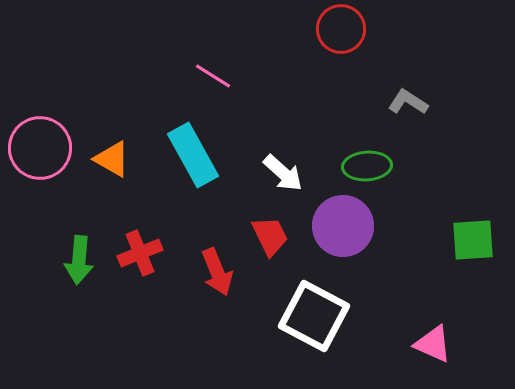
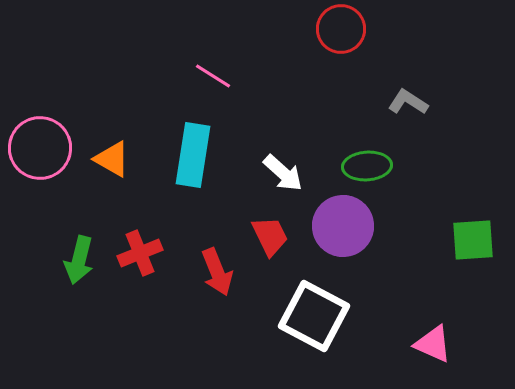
cyan rectangle: rotated 38 degrees clockwise
green arrow: rotated 9 degrees clockwise
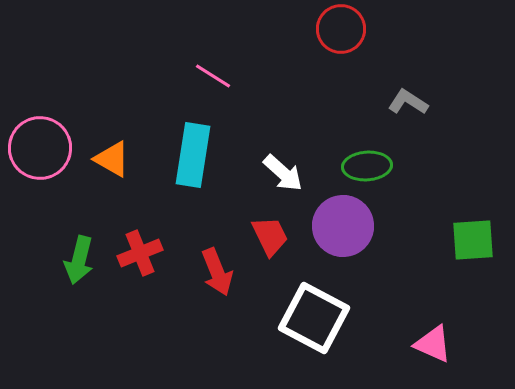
white square: moved 2 px down
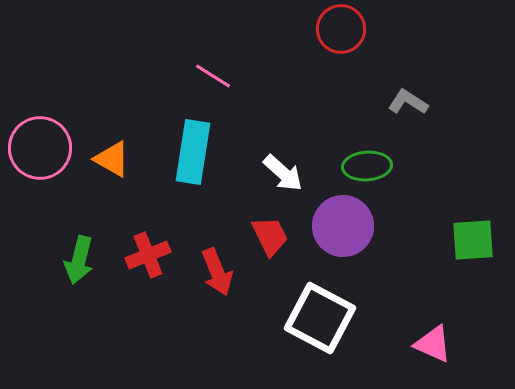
cyan rectangle: moved 3 px up
red cross: moved 8 px right, 2 px down
white square: moved 6 px right
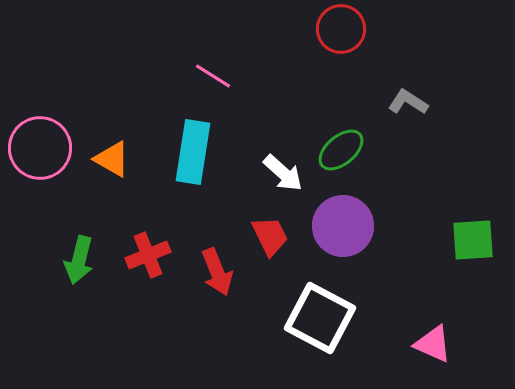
green ellipse: moved 26 px left, 16 px up; rotated 36 degrees counterclockwise
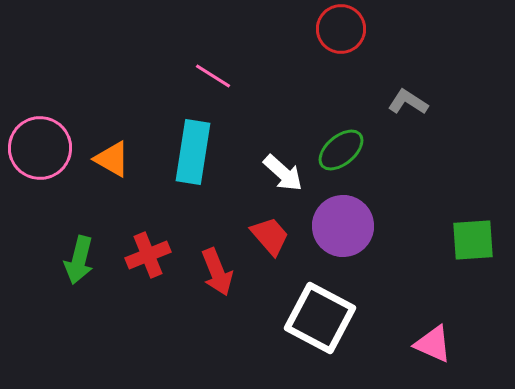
red trapezoid: rotated 15 degrees counterclockwise
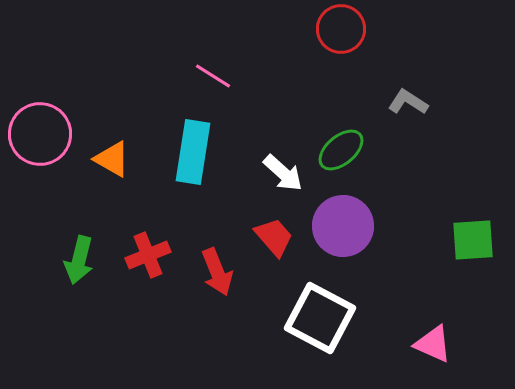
pink circle: moved 14 px up
red trapezoid: moved 4 px right, 1 px down
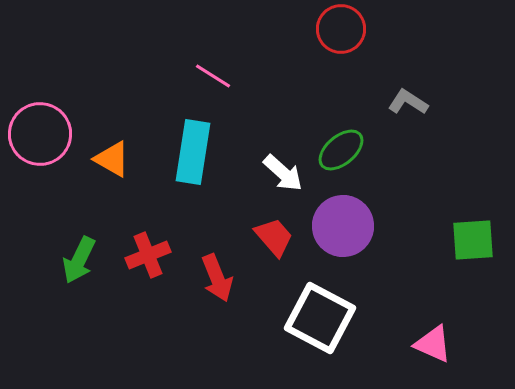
green arrow: rotated 12 degrees clockwise
red arrow: moved 6 px down
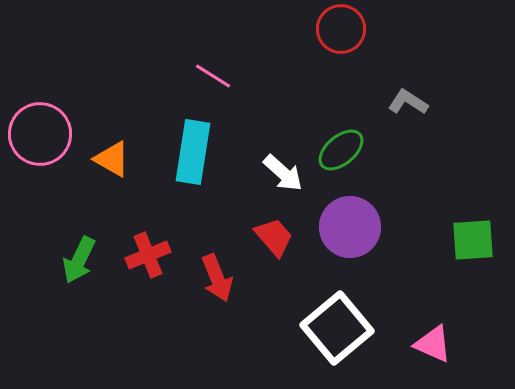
purple circle: moved 7 px right, 1 px down
white square: moved 17 px right, 10 px down; rotated 22 degrees clockwise
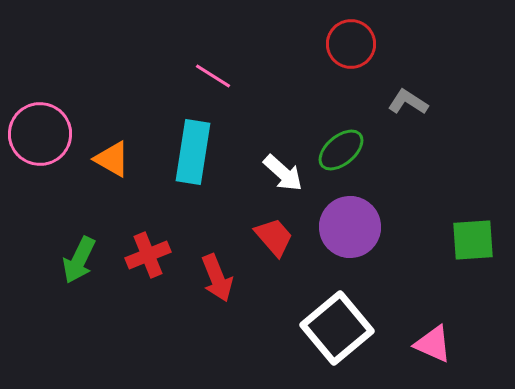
red circle: moved 10 px right, 15 px down
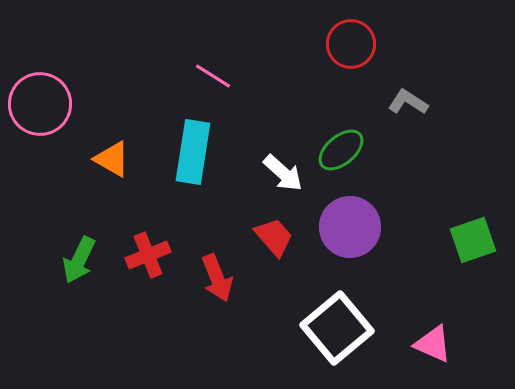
pink circle: moved 30 px up
green square: rotated 15 degrees counterclockwise
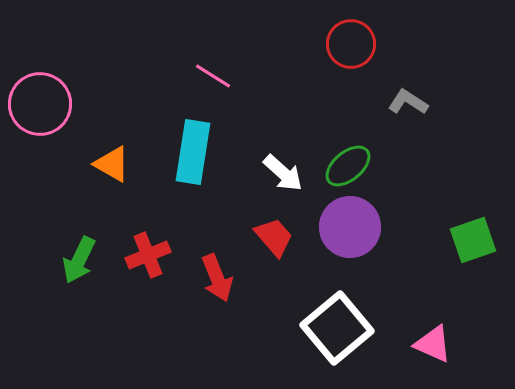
green ellipse: moved 7 px right, 16 px down
orange triangle: moved 5 px down
